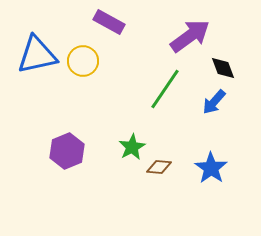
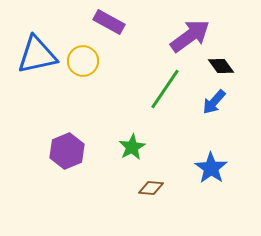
black diamond: moved 2 px left, 2 px up; rotated 16 degrees counterclockwise
brown diamond: moved 8 px left, 21 px down
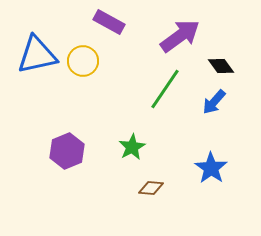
purple arrow: moved 10 px left
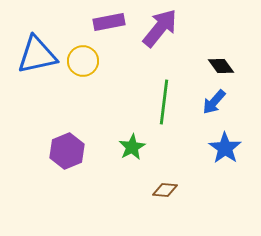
purple rectangle: rotated 40 degrees counterclockwise
purple arrow: moved 20 px left, 8 px up; rotated 15 degrees counterclockwise
green line: moved 1 px left, 13 px down; rotated 27 degrees counterclockwise
blue star: moved 14 px right, 20 px up
brown diamond: moved 14 px right, 2 px down
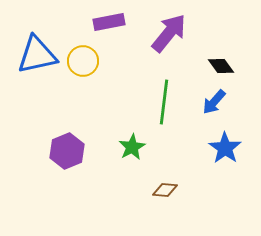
purple arrow: moved 9 px right, 5 px down
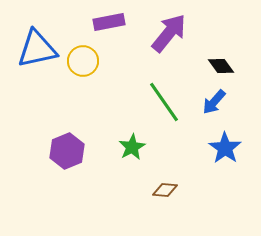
blue triangle: moved 6 px up
green line: rotated 42 degrees counterclockwise
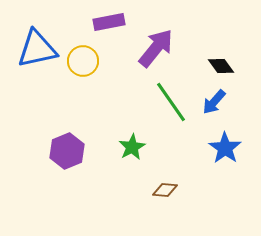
purple arrow: moved 13 px left, 15 px down
green line: moved 7 px right
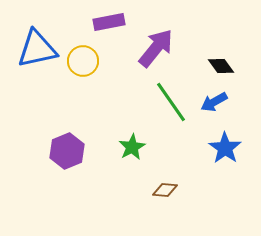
blue arrow: rotated 20 degrees clockwise
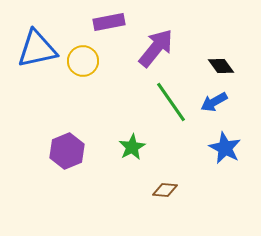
blue star: rotated 8 degrees counterclockwise
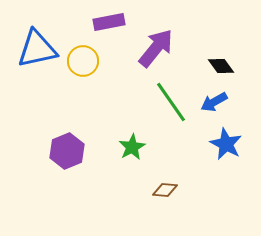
blue star: moved 1 px right, 4 px up
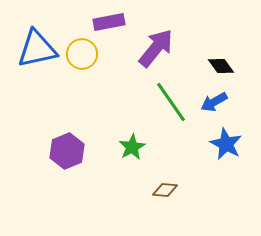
yellow circle: moved 1 px left, 7 px up
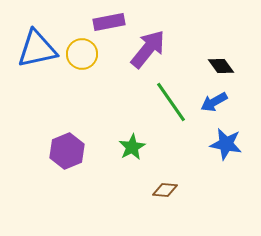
purple arrow: moved 8 px left, 1 px down
blue star: rotated 16 degrees counterclockwise
